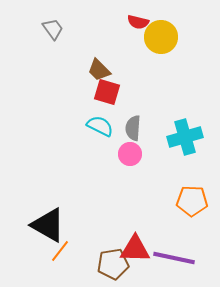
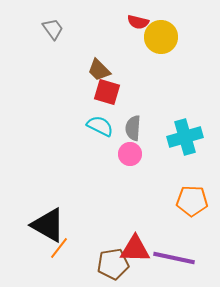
orange line: moved 1 px left, 3 px up
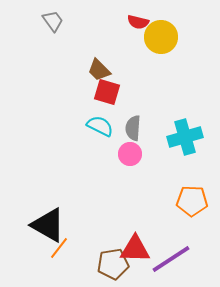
gray trapezoid: moved 8 px up
purple line: moved 3 px left, 1 px down; rotated 45 degrees counterclockwise
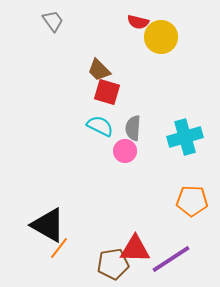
pink circle: moved 5 px left, 3 px up
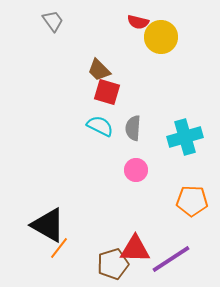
pink circle: moved 11 px right, 19 px down
brown pentagon: rotated 8 degrees counterclockwise
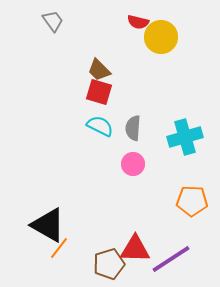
red square: moved 8 px left
pink circle: moved 3 px left, 6 px up
brown pentagon: moved 4 px left
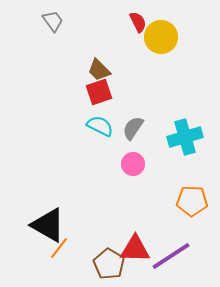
red semicircle: rotated 130 degrees counterclockwise
red square: rotated 36 degrees counterclockwise
gray semicircle: rotated 30 degrees clockwise
purple line: moved 3 px up
brown pentagon: rotated 24 degrees counterclockwise
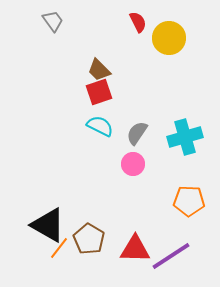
yellow circle: moved 8 px right, 1 px down
gray semicircle: moved 4 px right, 5 px down
orange pentagon: moved 3 px left
brown pentagon: moved 20 px left, 25 px up
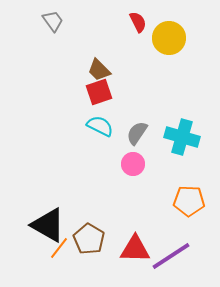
cyan cross: moved 3 px left; rotated 32 degrees clockwise
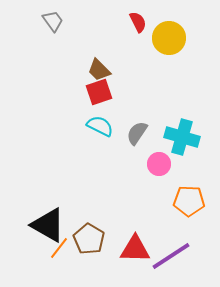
pink circle: moved 26 px right
